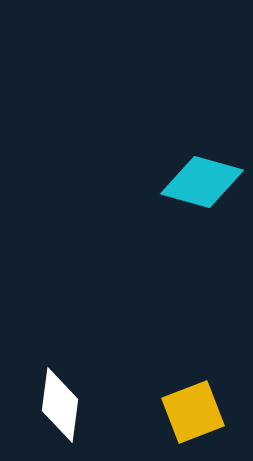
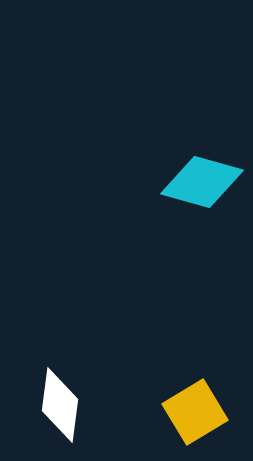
yellow square: moved 2 px right; rotated 10 degrees counterclockwise
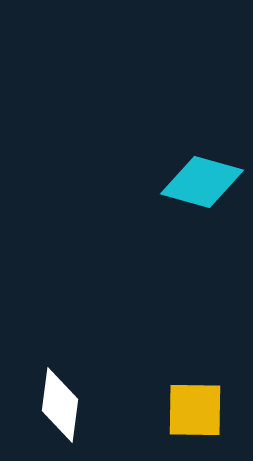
yellow square: moved 2 px up; rotated 32 degrees clockwise
